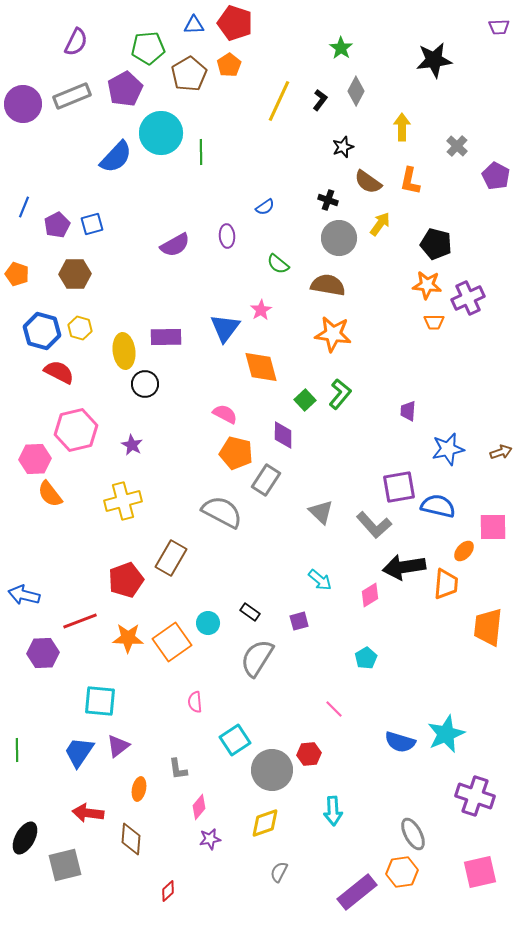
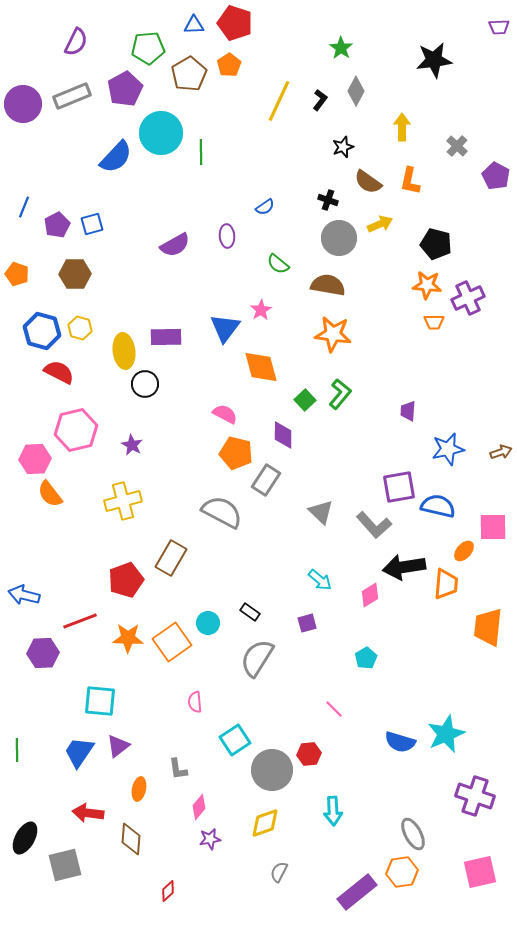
yellow arrow at (380, 224): rotated 30 degrees clockwise
purple square at (299, 621): moved 8 px right, 2 px down
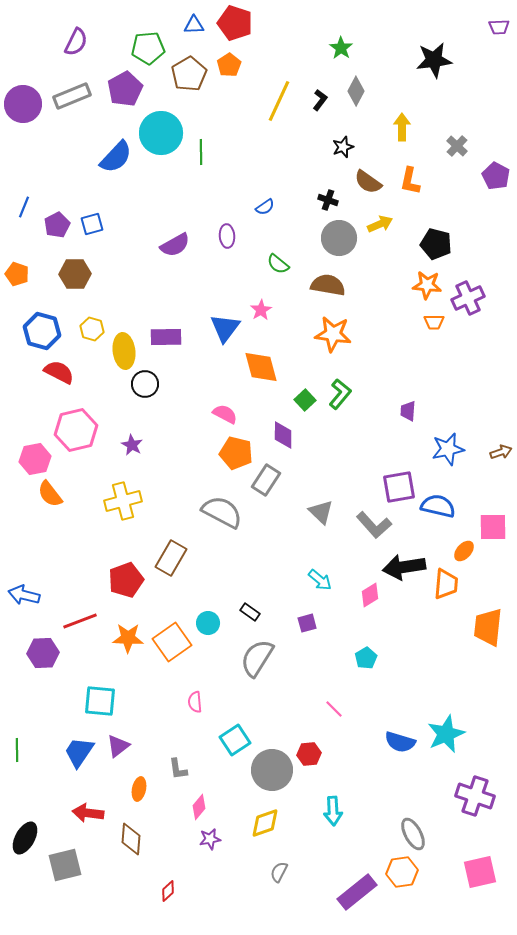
yellow hexagon at (80, 328): moved 12 px right, 1 px down
pink hexagon at (35, 459): rotated 8 degrees counterclockwise
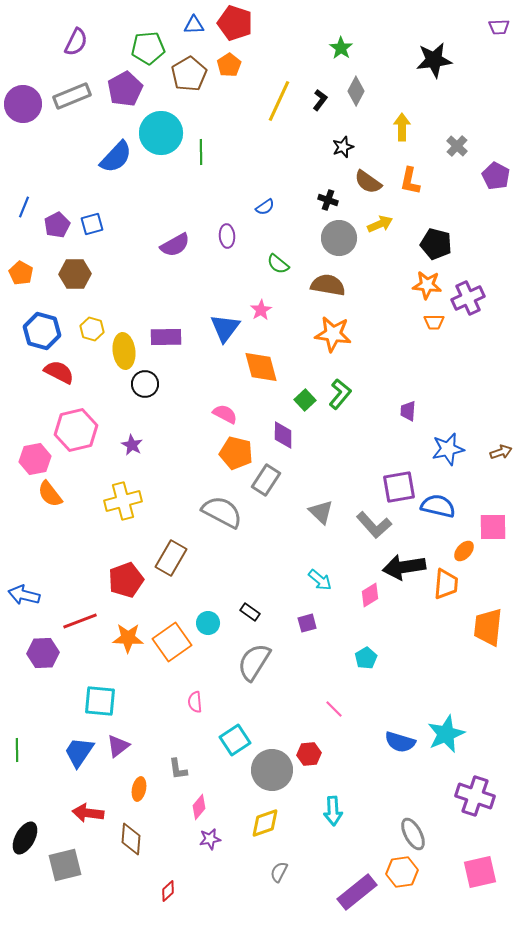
orange pentagon at (17, 274): moved 4 px right, 1 px up; rotated 10 degrees clockwise
gray semicircle at (257, 658): moved 3 px left, 4 px down
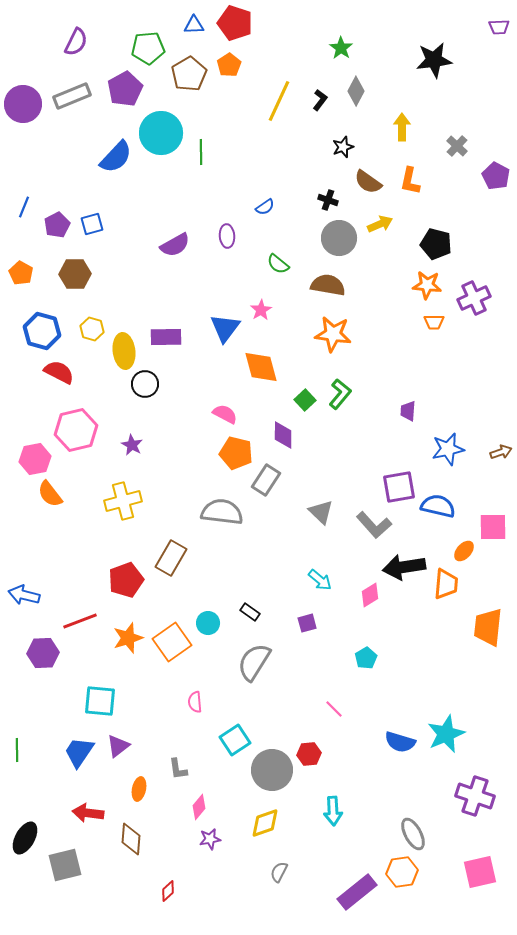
purple cross at (468, 298): moved 6 px right
gray semicircle at (222, 512): rotated 21 degrees counterclockwise
orange star at (128, 638): rotated 20 degrees counterclockwise
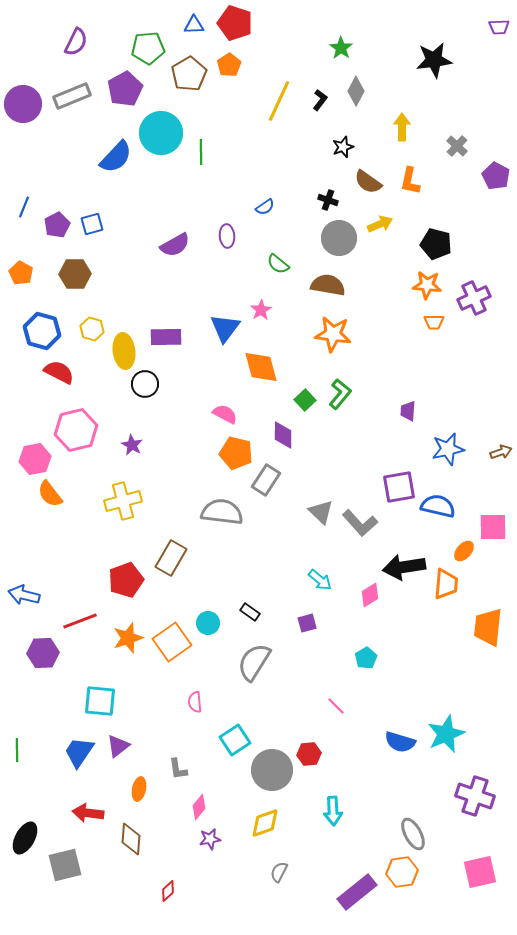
gray L-shape at (374, 525): moved 14 px left, 2 px up
pink line at (334, 709): moved 2 px right, 3 px up
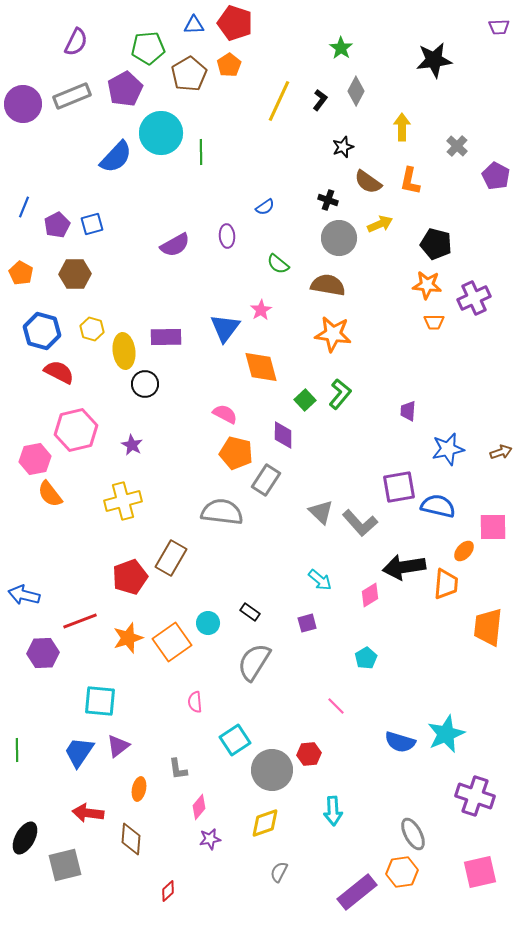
red pentagon at (126, 580): moved 4 px right, 3 px up
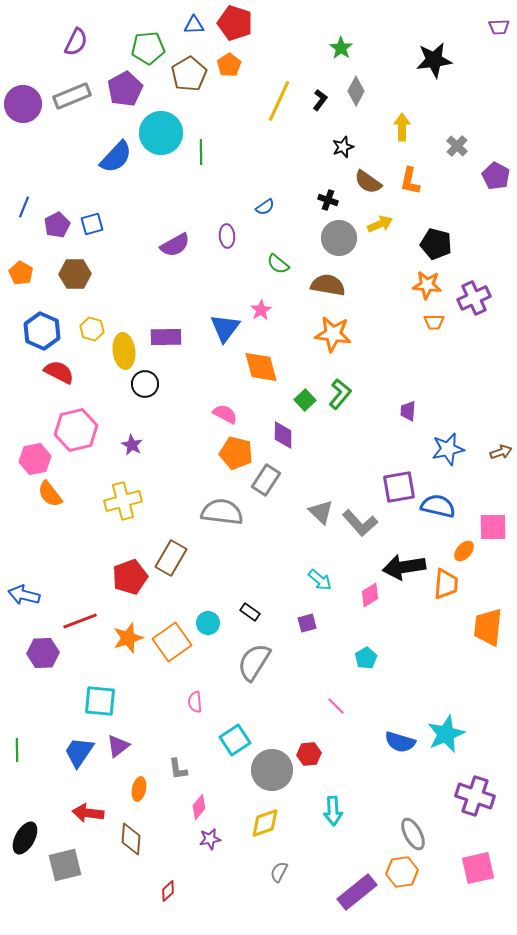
blue hexagon at (42, 331): rotated 9 degrees clockwise
pink square at (480, 872): moved 2 px left, 4 px up
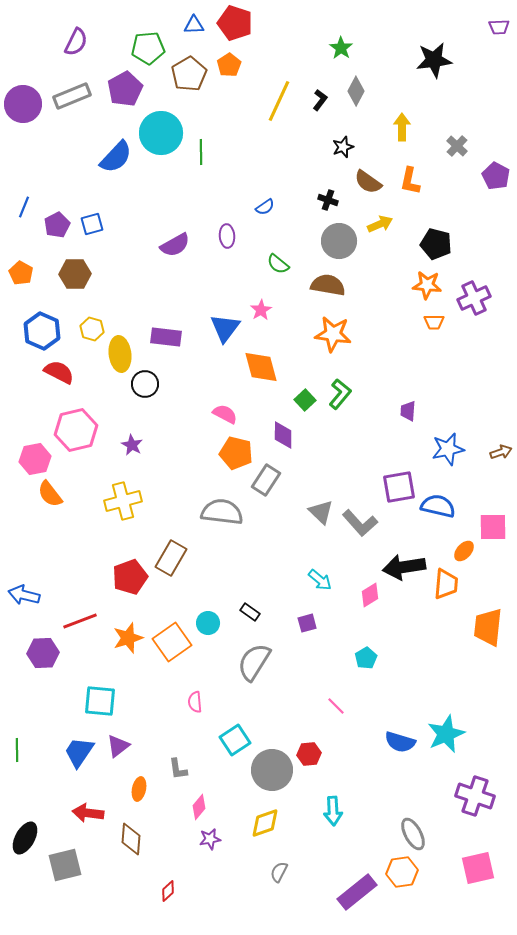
gray circle at (339, 238): moved 3 px down
purple rectangle at (166, 337): rotated 8 degrees clockwise
yellow ellipse at (124, 351): moved 4 px left, 3 px down
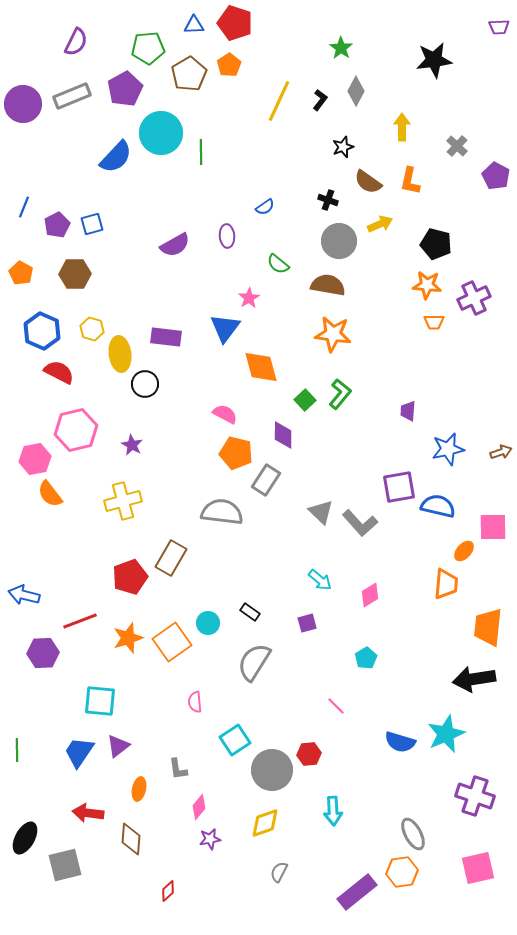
pink star at (261, 310): moved 12 px left, 12 px up
black arrow at (404, 567): moved 70 px right, 112 px down
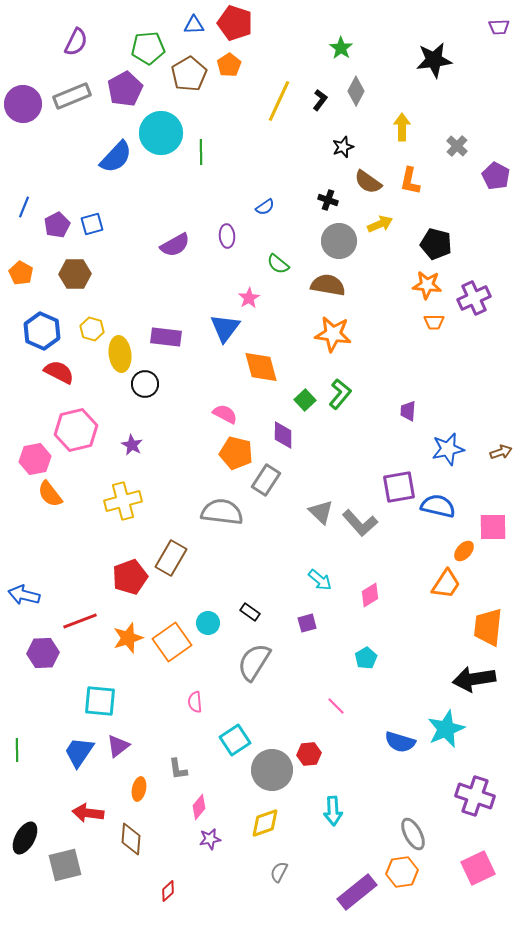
orange trapezoid at (446, 584): rotated 28 degrees clockwise
cyan star at (446, 734): moved 5 px up
pink square at (478, 868): rotated 12 degrees counterclockwise
